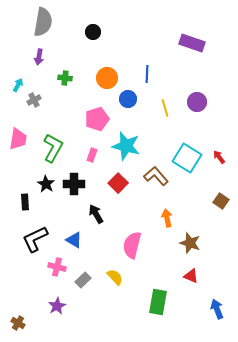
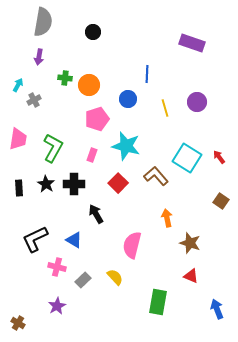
orange circle: moved 18 px left, 7 px down
black rectangle: moved 6 px left, 14 px up
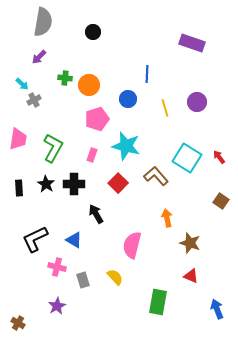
purple arrow: rotated 35 degrees clockwise
cyan arrow: moved 4 px right, 1 px up; rotated 104 degrees clockwise
gray rectangle: rotated 63 degrees counterclockwise
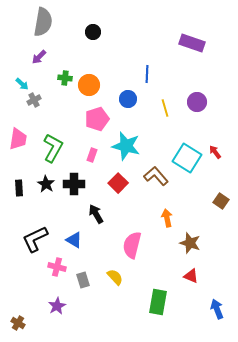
red arrow: moved 4 px left, 5 px up
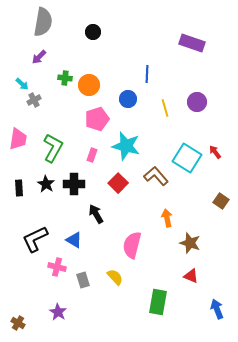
purple star: moved 1 px right, 6 px down; rotated 12 degrees counterclockwise
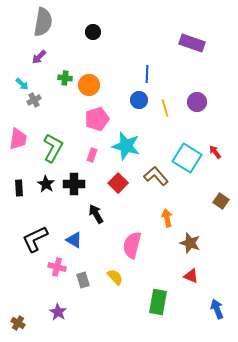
blue circle: moved 11 px right, 1 px down
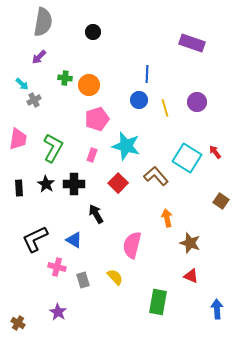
blue arrow: rotated 18 degrees clockwise
